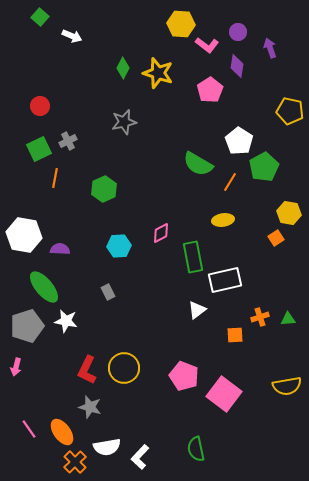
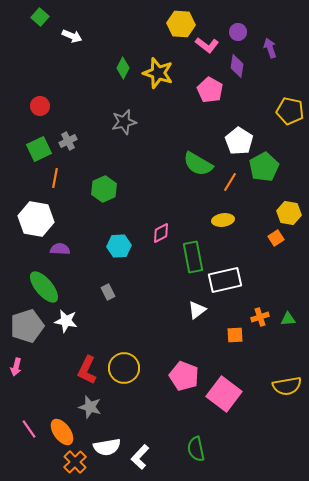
pink pentagon at (210, 90): rotated 10 degrees counterclockwise
white hexagon at (24, 235): moved 12 px right, 16 px up
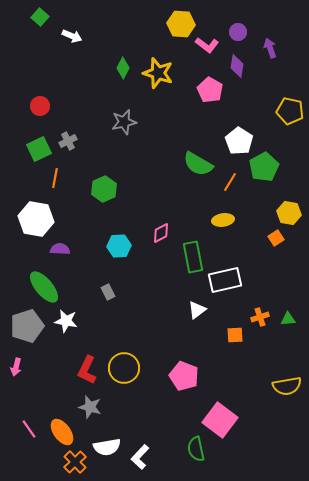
pink square at (224, 394): moved 4 px left, 26 px down
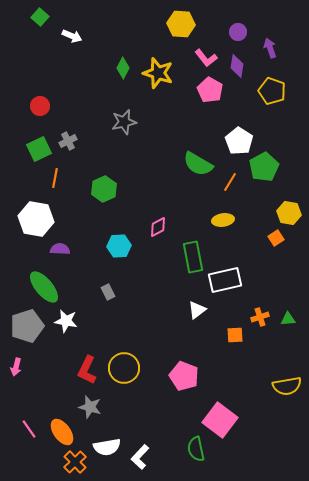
pink L-shape at (207, 45): moved 1 px left, 13 px down; rotated 15 degrees clockwise
yellow pentagon at (290, 111): moved 18 px left, 20 px up; rotated 8 degrees clockwise
pink diamond at (161, 233): moved 3 px left, 6 px up
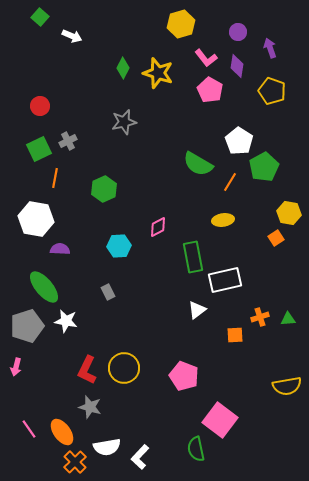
yellow hexagon at (181, 24): rotated 20 degrees counterclockwise
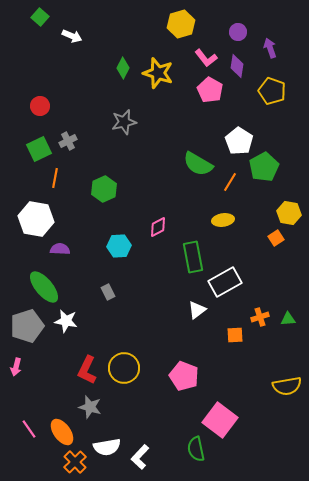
white rectangle at (225, 280): moved 2 px down; rotated 16 degrees counterclockwise
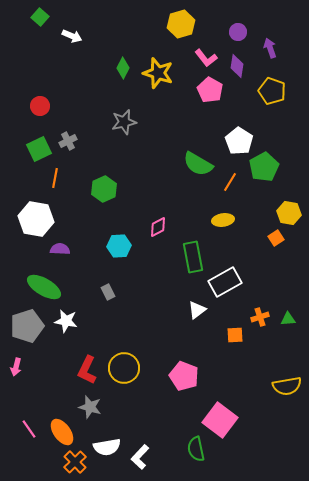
green ellipse at (44, 287): rotated 20 degrees counterclockwise
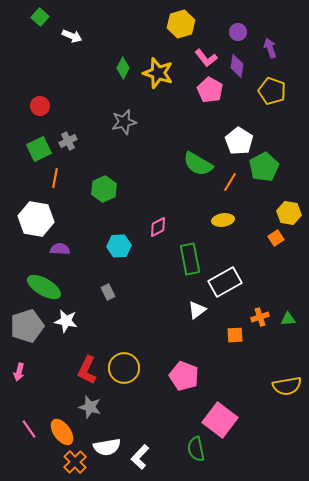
green rectangle at (193, 257): moved 3 px left, 2 px down
pink arrow at (16, 367): moved 3 px right, 5 px down
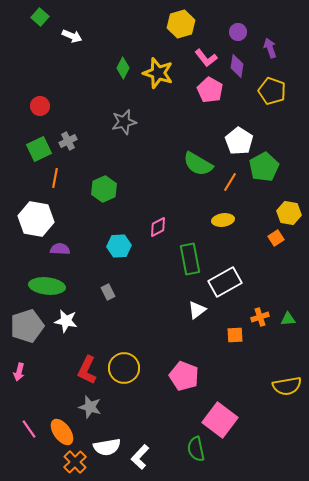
green ellipse at (44, 287): moved 3 px right, 1 px up; rotated 24 degrees counterclockwise
